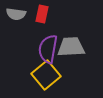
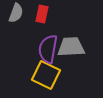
gray semicircle: moved 1 px up; rotated 78 degrees counterclockwise
yellow square: rotated 24 degrees counterclockwise
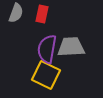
purple semicircle: moved 1 px left
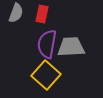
purple semicircle: moved 5 px up
yellow square: rotated 16 degrees clockwise
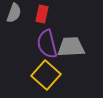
gray semicircle: moved 2 px left
purple semicircle: rotated 24 degrees counterclockwise
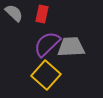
gray semicircle: rotated 66 degrees counterclockwise
purple semicircle: rotated 60 degrees clockwise
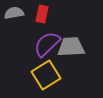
gray semicircle: rotated 54 degrees counterclockwise
yellow square: rotated 16 degrees clockwise
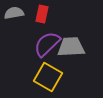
yellow square: moved 2 px right, 2 px down; rotated 28 degrees counterclockwise
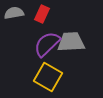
red rectangle: rotated 12 degrees clockwise
gray trapezoid: moved 5 px up
